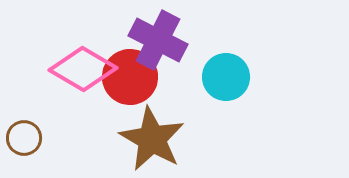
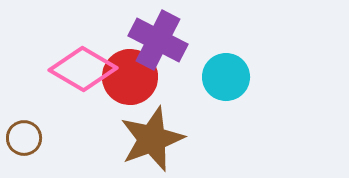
brown star: rotated 22 degrees clockwise
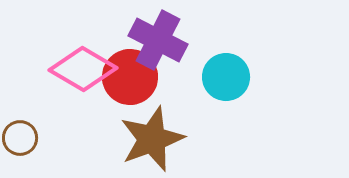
brown circle: moved 4 px left
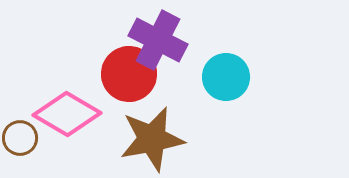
pink diamond: moved 16 px left, 45 px down
red circle: moved 1 px left, 3 px up
brown star: rotated 10 degrees clockwise
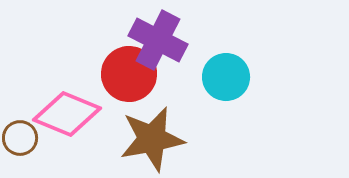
pink diamond: rotated 8 degrees counterclockwise
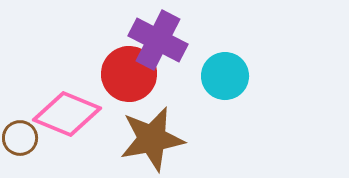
cyan circle: moved 1 px left, 1 px up
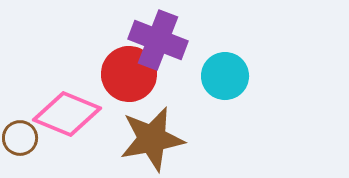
purple cross: rotated 6 degrees counterclockwise
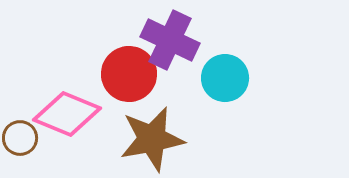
purple cross: moved 12 px right; rotated 4 degrees clockwise
cyan circle: moved 2 px down
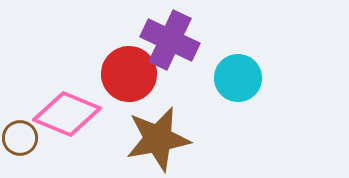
cyan circle: moved 13 px right
brown star: moved 6 px right
